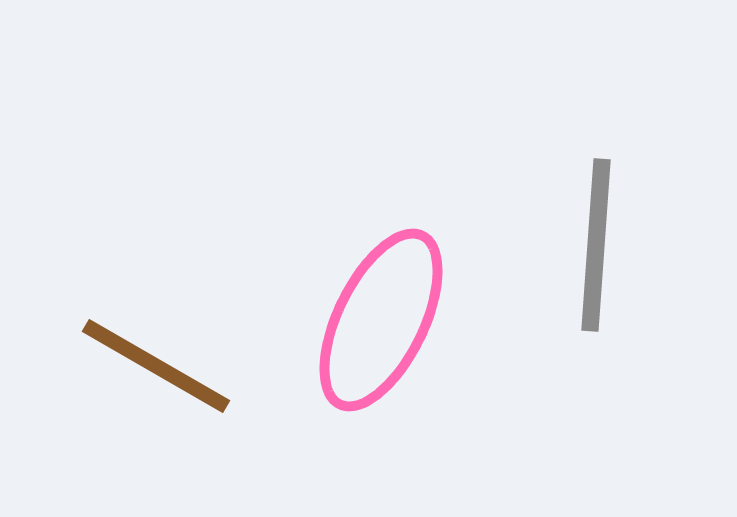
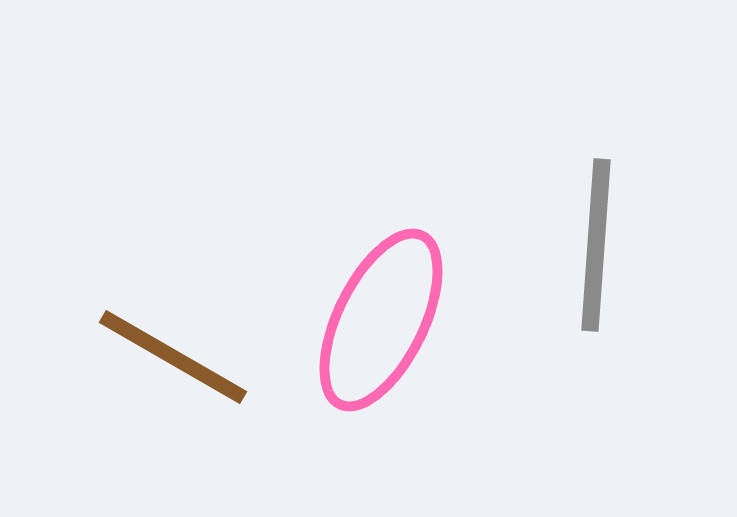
brown line: moved 17 px right, 9 px up
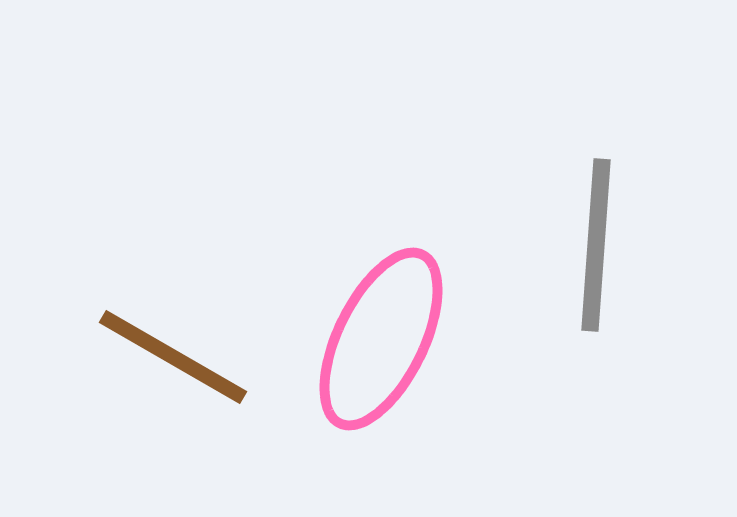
pink ellipse: moved 19 px down
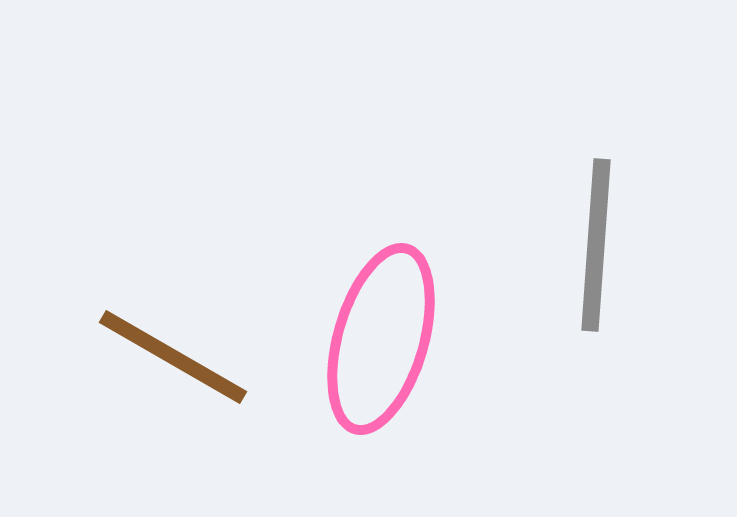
pink ellipse: rotated 10 degrees counterclockwise
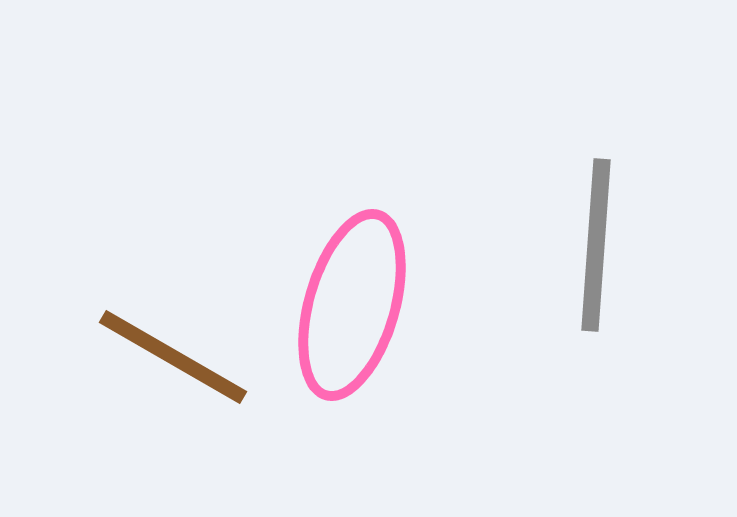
pink ellipse: moved 29 px left, 34 px up
